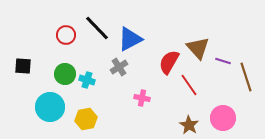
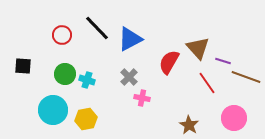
red circle: moved 4 px left
gray cross: moved 10 px right, 10 px down; rotated 12 degrees counterclockwise
brown line: rotated 52 degrees counterclockwise
red line: moved 18 px right, 2 px up
cyan circle: moved 3 px right, 3 px down
pink circle: moved 11 px right
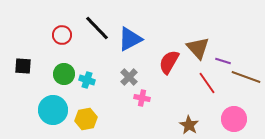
green circle: moved 1 px left
pink circle: moved 1 px down
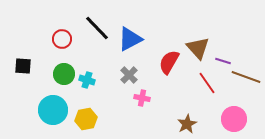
red circle: moved 4 px down
gray cross: moved 2 px up
brown star: moved 2 px left, 1 px up; rotated 12 degrees clockwise
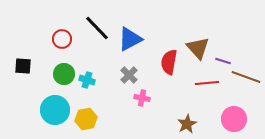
red semicircle: rotated 20 degrees counterclockwise
red line: rotated 60 degrees counterclockwise
cyan circle: moved 2 px right
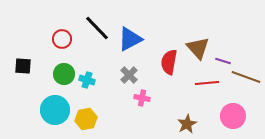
pink circle: moved 1 px left, 3 px up
